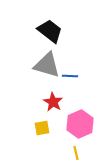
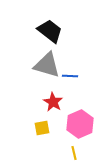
yellow line: moved 2 px left
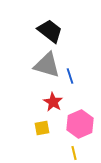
blue line: rotated 70 degrees clockwise
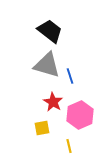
pink hexagon: moved 9 px up
yellow line: moved 5 px left, 7 px up
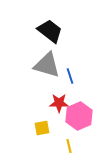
red star: moved 6 px right, 1 px down; rotated 30 degrees counterclockwise
pink hexagon: moved 1 px left, 1 px down
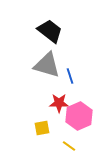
yellow line: rotated 40 degrees counterclockwise
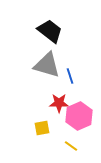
yellow line: moved 2 px right
